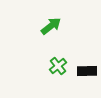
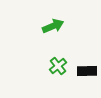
green arrow: moved 2 px right; rotated 15 degrees clockwise
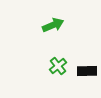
green arrow: moved 1 px up
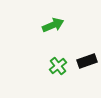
black rectangle: moved 10 px up; rotated 18 degrees counterclockwise
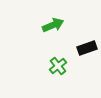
black rectangle: moved 13 px up
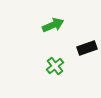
green cross: moved 3 px left
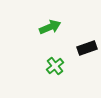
green arrow: moved 3 px left, 2 px down
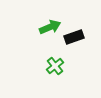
black rectangle: moved 13 px left, 11 px up
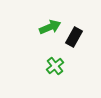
black rectangle: rotated 42 degrees counterclockwise
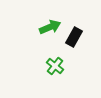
green cross: rotated 12 degrees counterclockwise
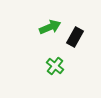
black rectangle: moved 1 px right
